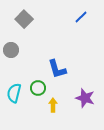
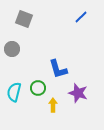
gray square: rotated 24 degrees counterclockwise
gray circle: moved 1 px right, 1 px up
blue L-shape: moved 1 px right
cyan semicircle: moved 1 px up
purple star: moved 7 px left, 5 px up
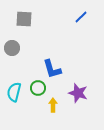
gray square: rotated 18 degrees counterclockwise
gray circle: moved 1 px up
blue L-shape: moved 6 px left
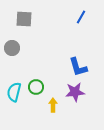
blue line: rotated 16 degrees counterclockwise
blue L-shape: moved 26 px right, 2 px up
green circle: moved 2 px left, 1 px up
purple star: moved 3 px left, 1 px up; rotated 24 degrees counterclockwise
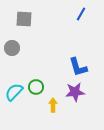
blue line: moved 3 px up
cyan semicircle: rotated 30 degrees clockwise
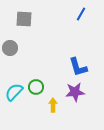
gray circle: moved 2 px left
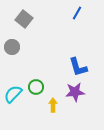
blue line: moved 4 px left, 1 px up
gray square: rotated 36 degrees clockwise
gray circle: moved 2 px right, 1 px up
cyan semicircle: moved 1 px left, 2 px down
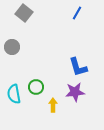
gray square: moved 6 px up
cyan semicircle: moved 1 px right; rotated 54 degrees counterclockwise
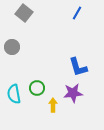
green circle: moved 1 px right, 1 px down
purple star: moved 2 px left, 1 px down
